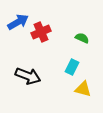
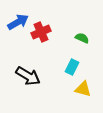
black arrow: rotated 10 degrees clockwise
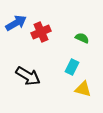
blue arrow: moved 2 px left, 1 px down
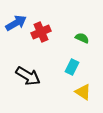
yellow triangle: moved 3 px down; rotated 18 degrees clockwise
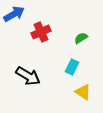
blue arrow: moved 2 px left, 9 px up
green semicircle: moved 1 px left; rotated 56 degrees counterclockwise
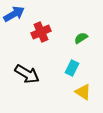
cyan rectangle: moved 1 px down
black arrow: moved 1 px left, 2 px up
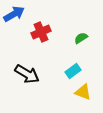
cyan rectangle: moved 1 px right, 3 px down; rotated 28 degrees clockwise
yellow triangle: rotated 12 degrees counterclockwise
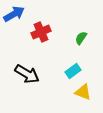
green semicircle: rotated 24 degrees counterclockwise
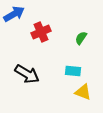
cyan rectangle: rotated 42 degrees clockwise
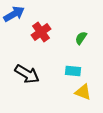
red cross: rotated 12 degrees counterclockwise
